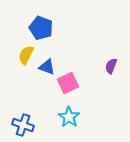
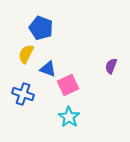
yellow semicircle: moved 1 px up
blue triangle: moved 1 px right, 2 px down
pink square: moved 2 px down
blue cross: moved 31 px up
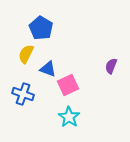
blue pentagon: rotated 10 degrees clockwise
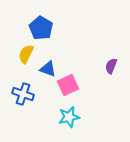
cyan star: rotated 25 degrees clockwise
